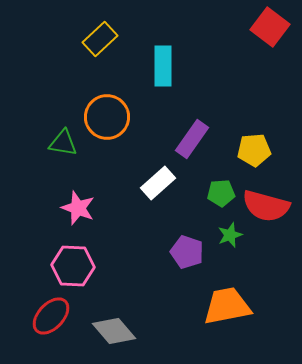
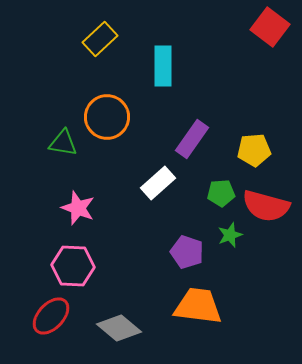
orange trapezoid: moved 29 px left; rotated 18 degrees clockwise
gray diamond: moved 5 px right, 3 px up; rotated 9 degrees counterclockwise
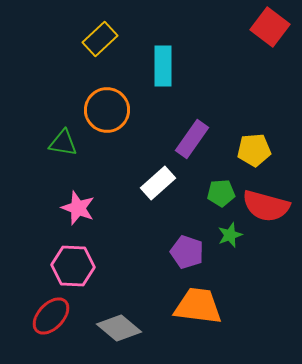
orange circle: moved 7 px up
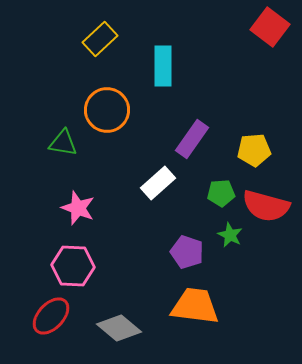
green star: rotated 25 degrees counterclockwise
orange trapezoid: moved 3 px left
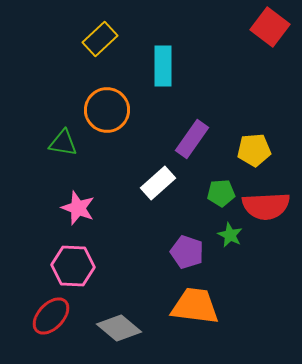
red semicircle: rotated 18 degrees counterclockwise
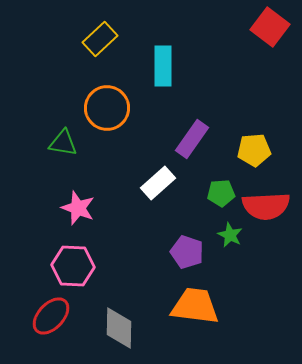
orange circle: moved 2 px up
gray diamond: rotated 51 degrees clockwise
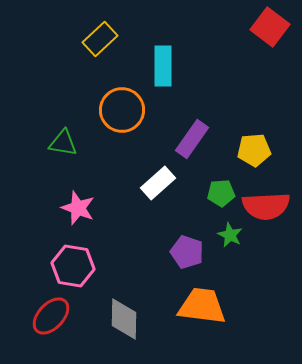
orange circle: moved 15 px right, 2 px down
pink hexagon: rotated 6 degrees clockwise
orange trapezoid: moved 7 px right
gray diamond: moved 5 px right, 9 px up
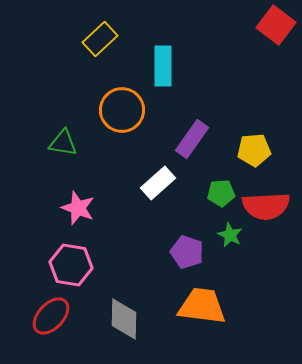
red square: moved 6 px right, 2 px up
pink hexagon: moved 2 px left, 1 px up
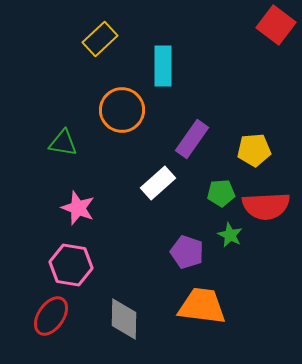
red ellipse: rotated 9 degrees counterclockwise
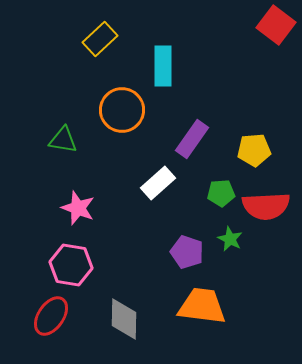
green triangle: moved 3 px up
green star: moved 4 px down
